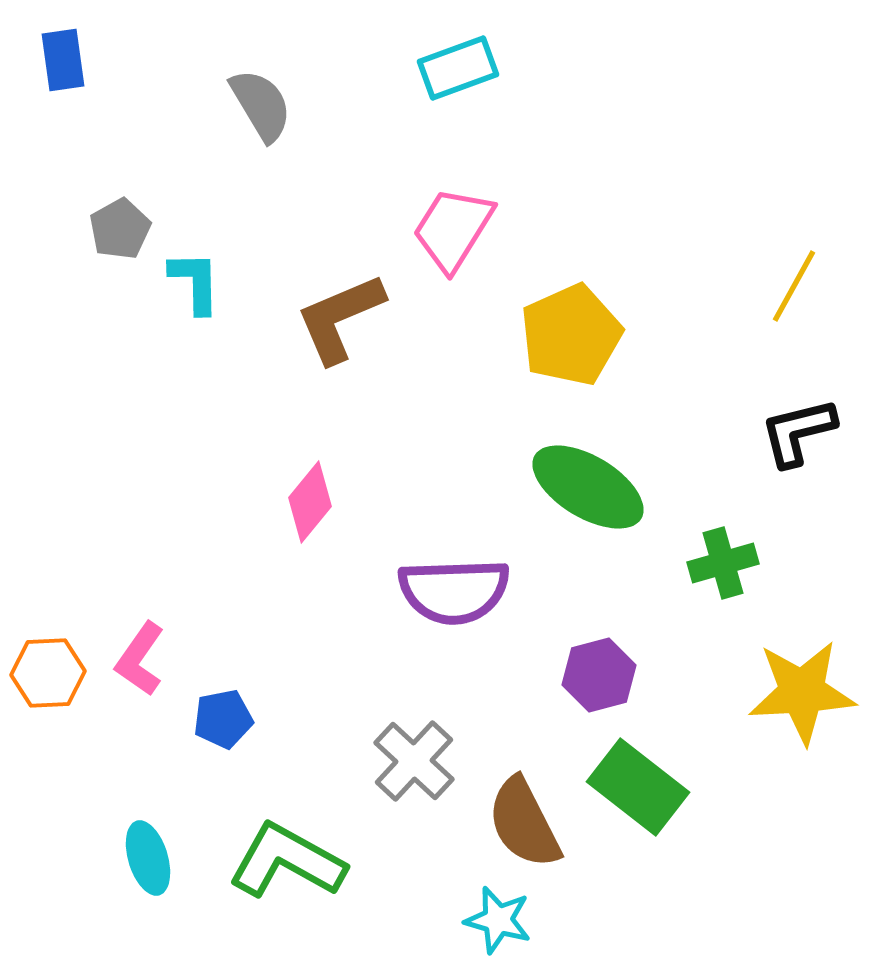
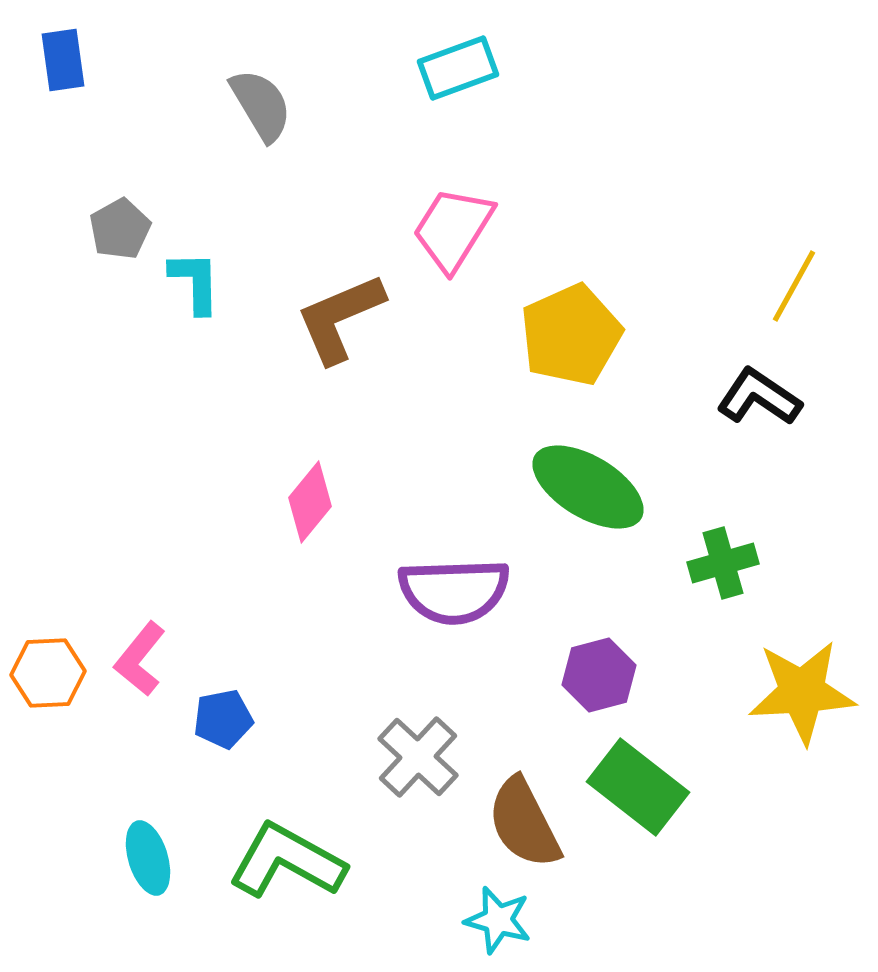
black L-shape: moved 39 px left, 35 px up; rotated 48 degrees clockwise
pink L-shape: rotated 4 degrees clockwise
gray cross: moved 4 px right, 4 px up
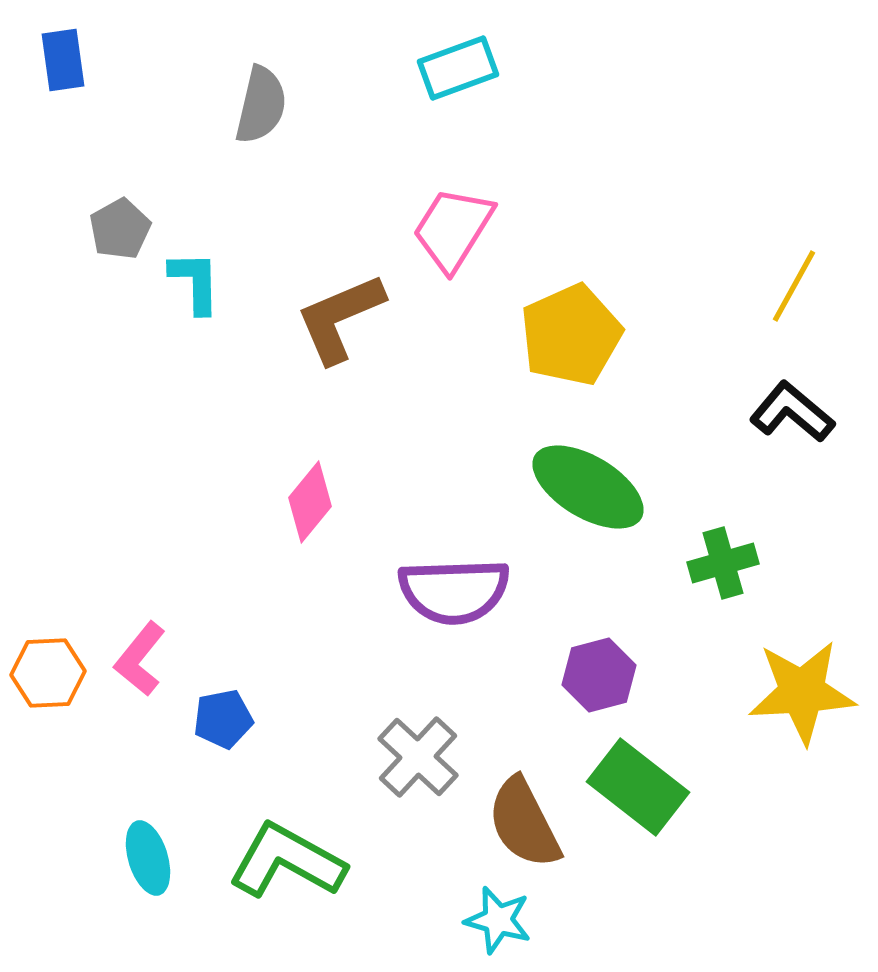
gray semicircle: rotated 44 degrees clockwise
black L-shape: moved 33 px right, 15 px down; rotated 6 degrees clockwise
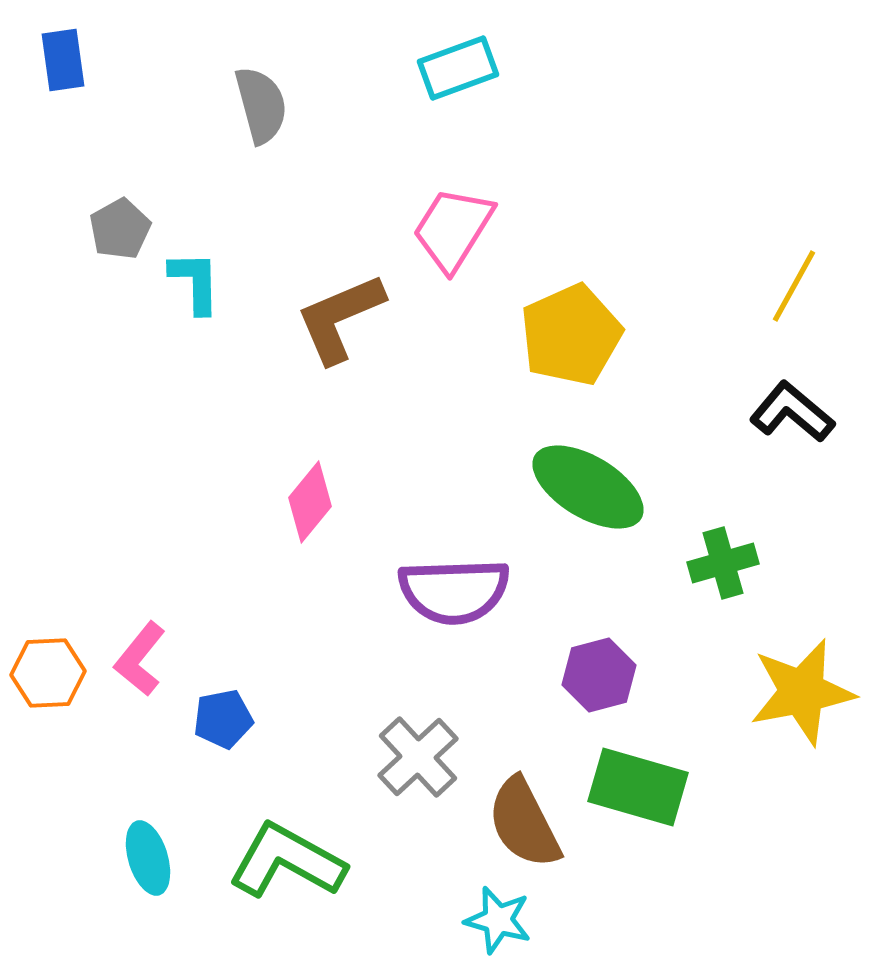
gray semicircle: rotated 28 degrees counterclockwise
yellow star: rotated 8 degrees counterclockwise
gray cross: rotated 4 degrees clockwise
green rectangle: rotated 22 degrees counterclockwise
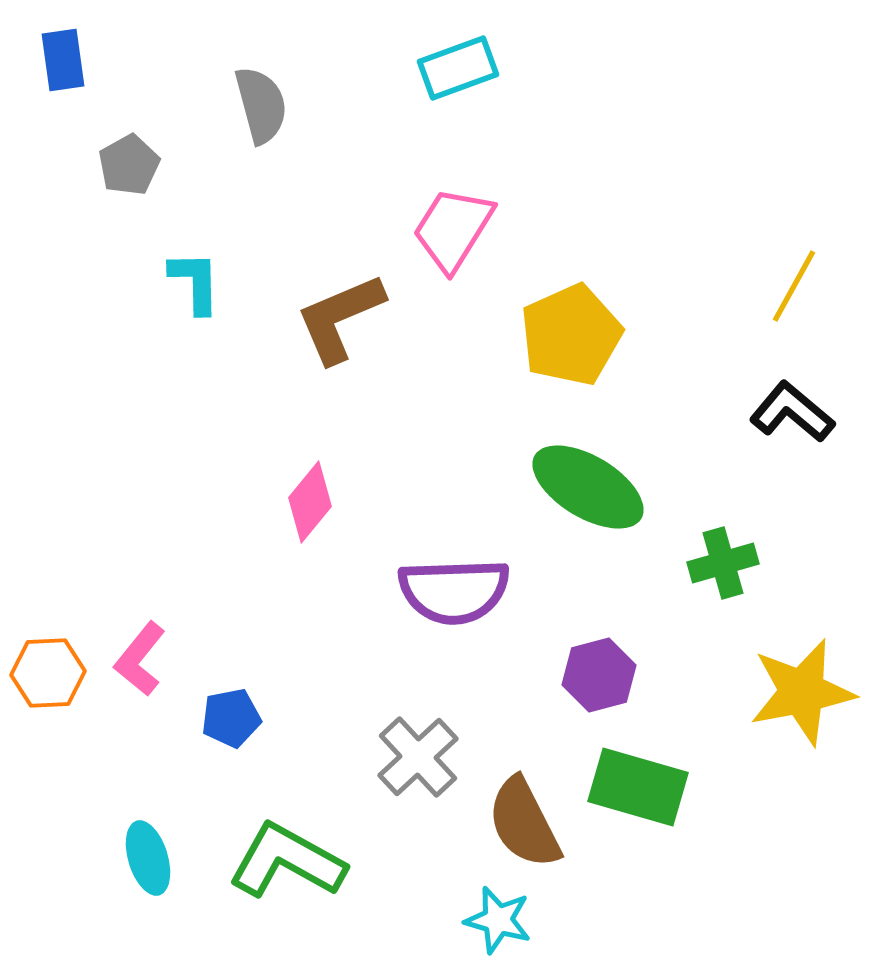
gray pentagon: moved 9 px right, 64 px up
blue pentagon: moved 8 px right, 1 px up
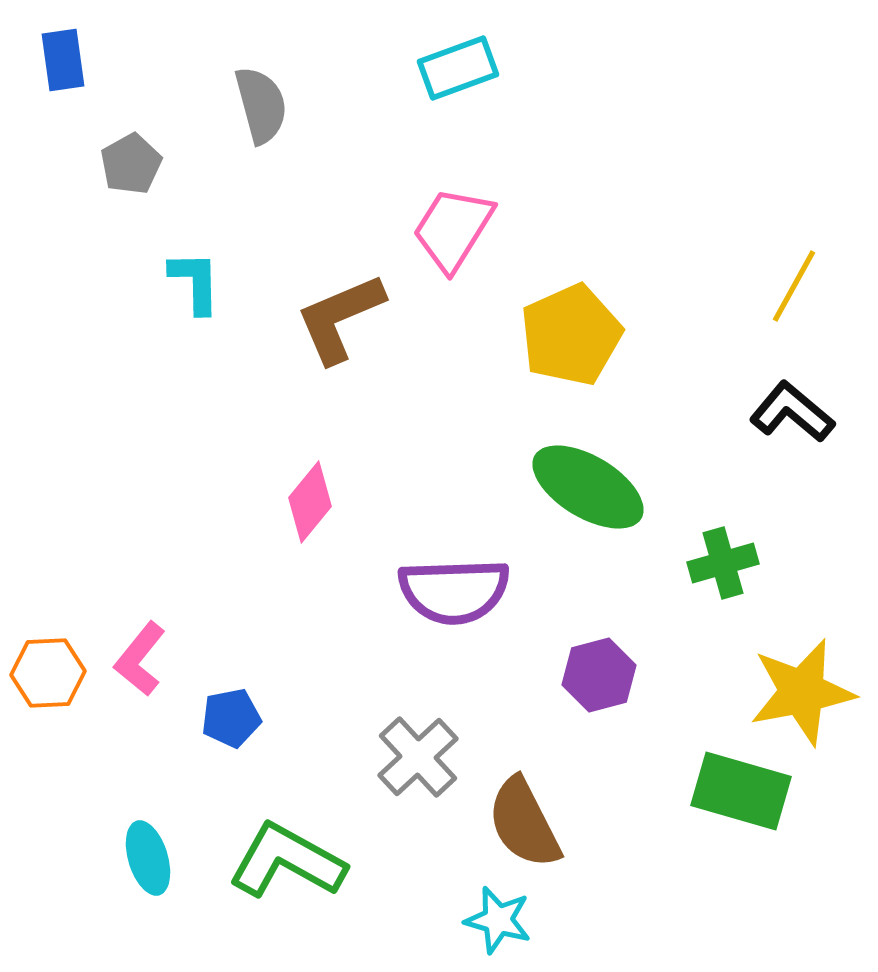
gray pentagon: moved 2 px right, 1 px up
green rectangle: moved 103 px right, 4 px down
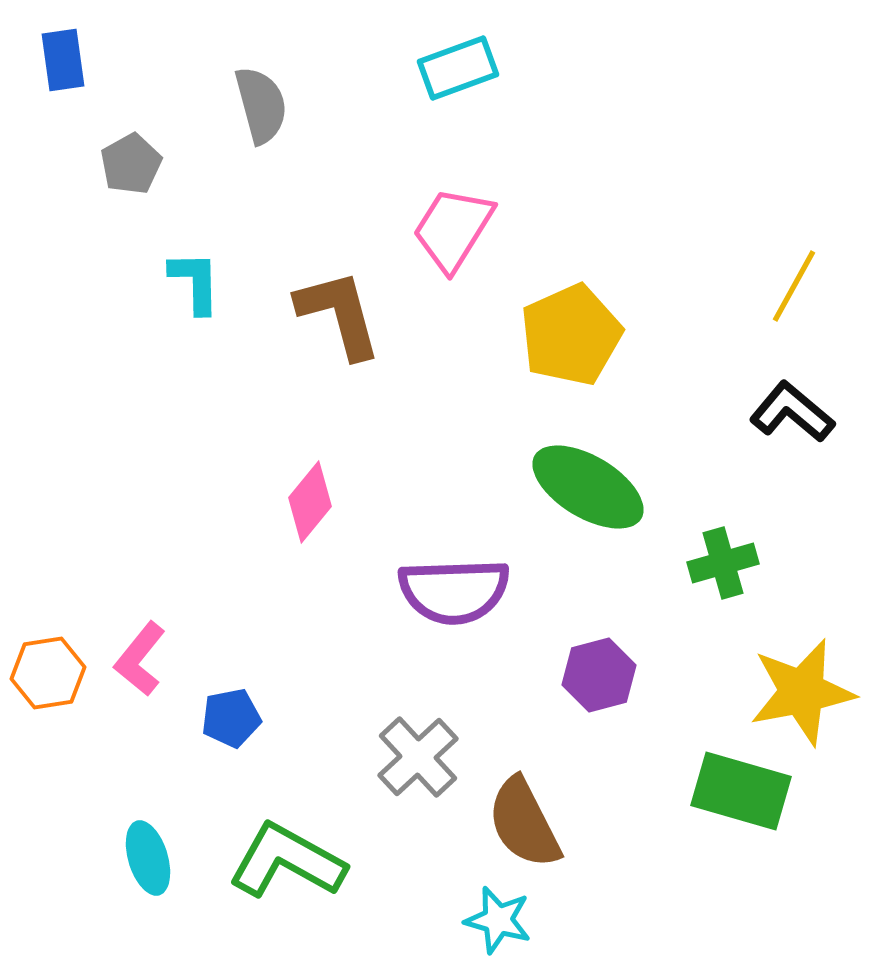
brown L-shape: moved 1 px left, 4 px up; rotated 98 degrees clockwise
orange hexagon: rotated 6 degrees counterclockwise
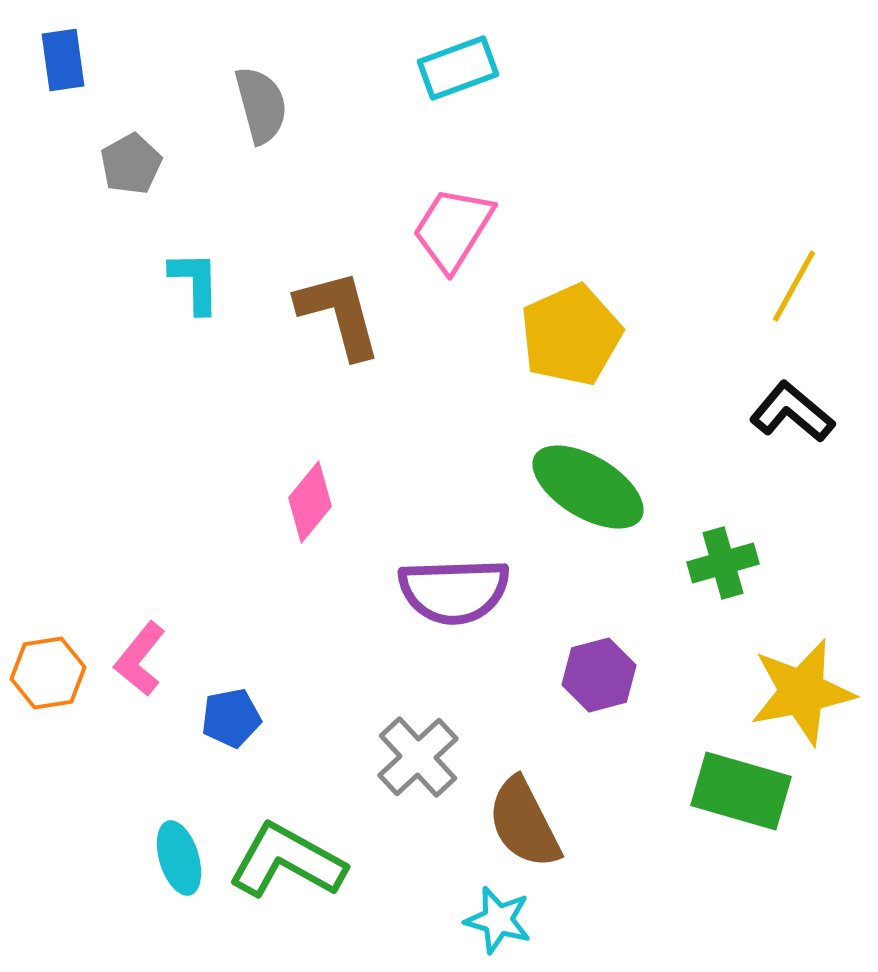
cyan ellipse: moved 31 px right
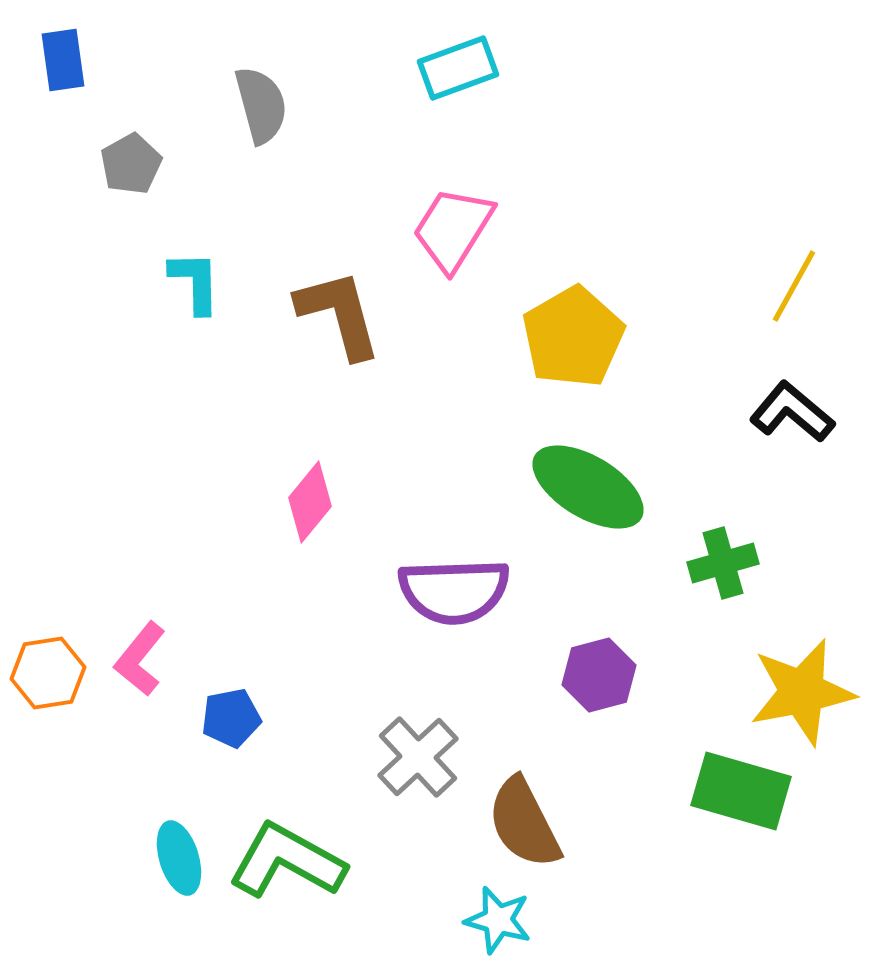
yellow pentagon: moved 2 px right, 2 px down; rotated 6 degrees counterclockwise
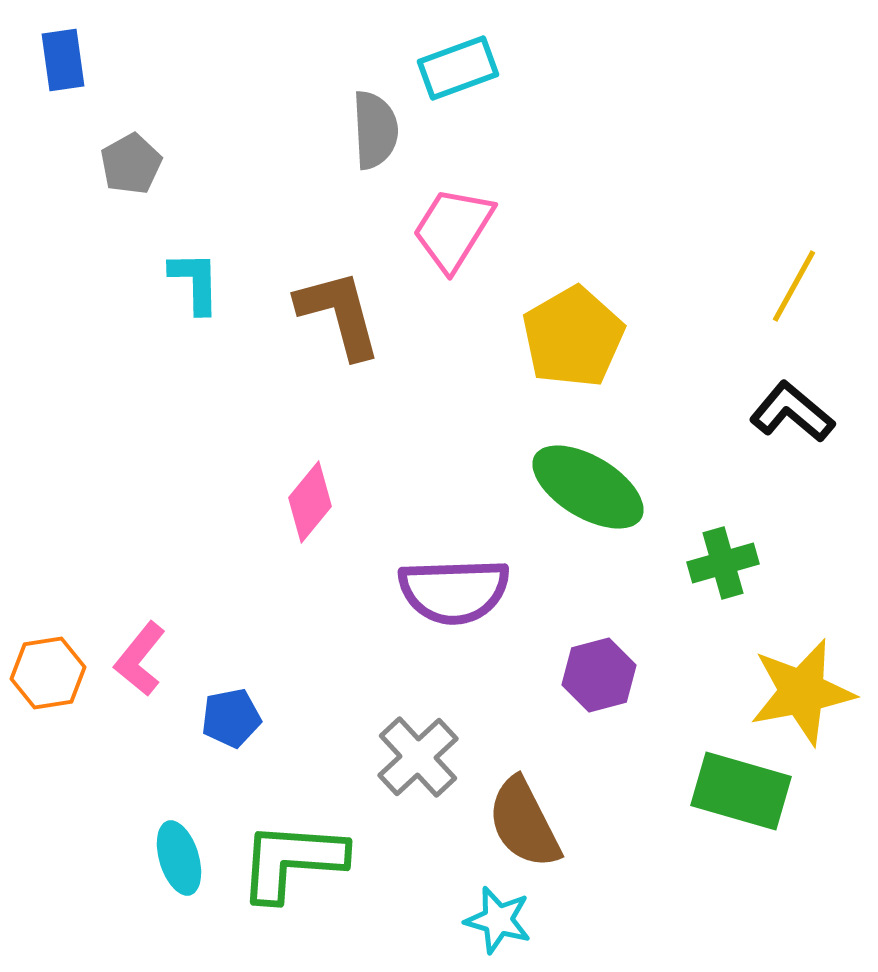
gray semicircle: moved 114 px right, 25 px down; rotated 12 degrees clockwise
green L-shape: moved 5 px right; rotated 25 degrees counterclockwise
